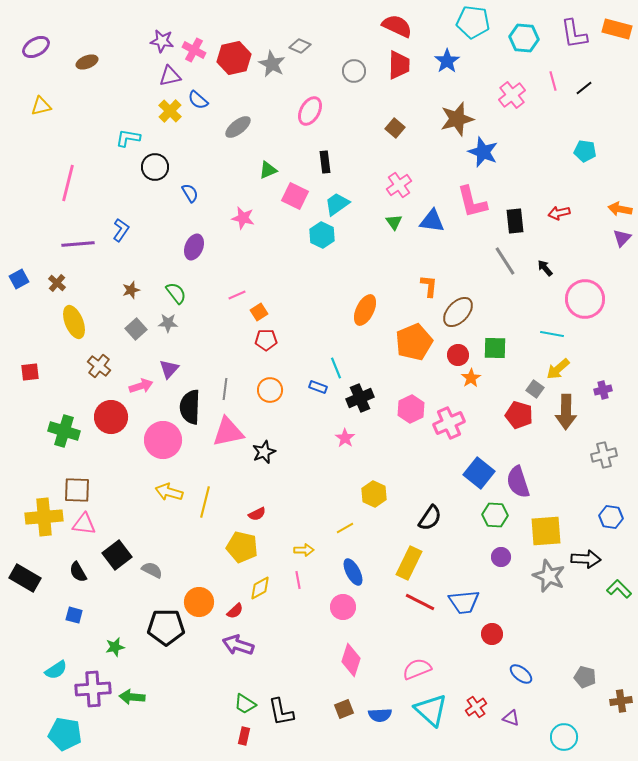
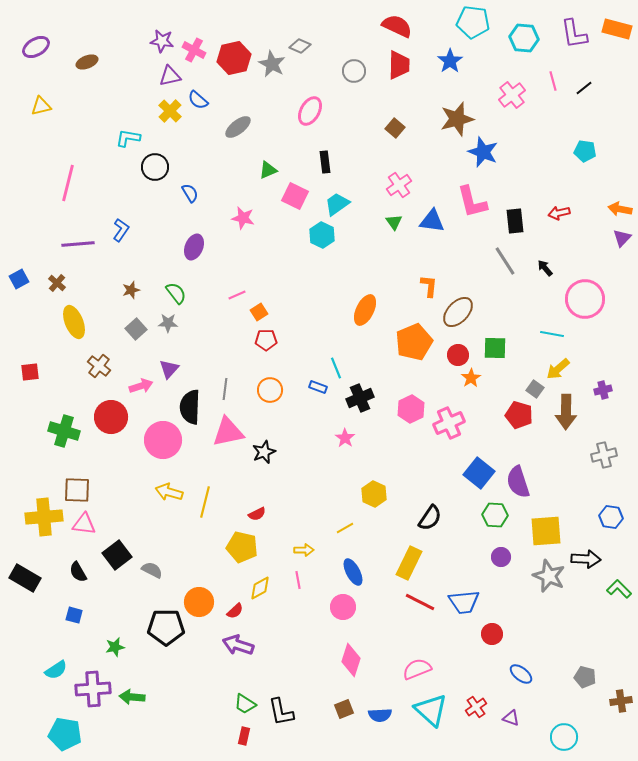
blue star at (447, 61): moved 3 px right
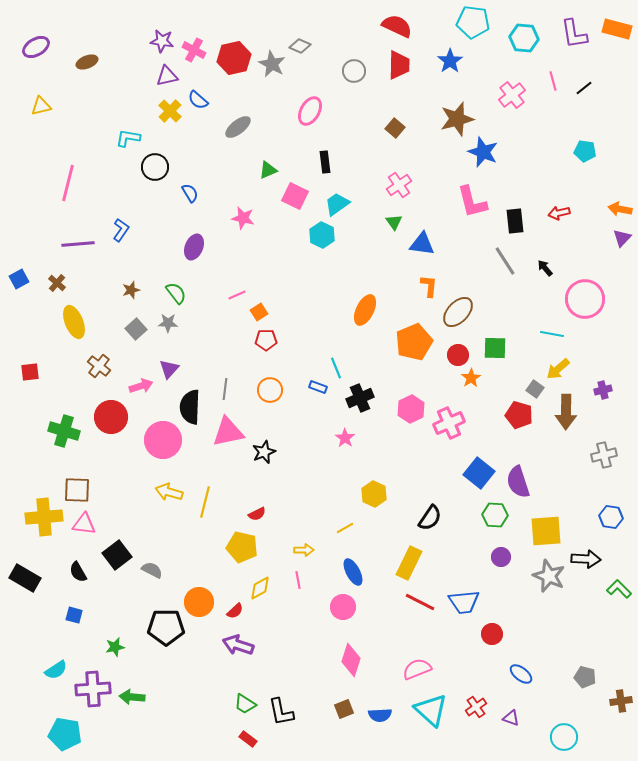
purple triangle at (170, 76): moved 3 px left
blue triangle at (432, 221): moved 10 px left, 23 px down
red rectangle at (244, 736): moved 4 px right, 3 px down; rotated 66 degrees counterclockwise
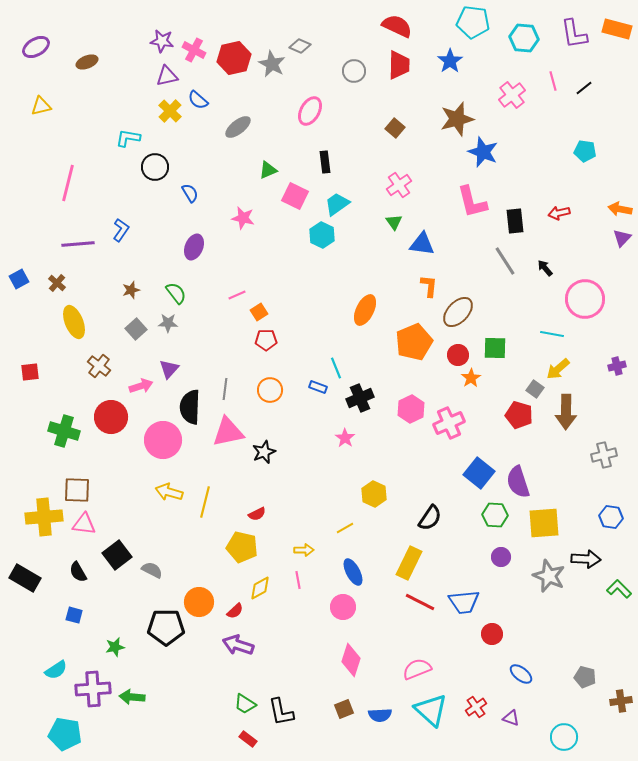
purple cross at (603, 390): moved 14 px right, 24 px up
yellow square at (546, 531): moved 2 px left, 8 px up
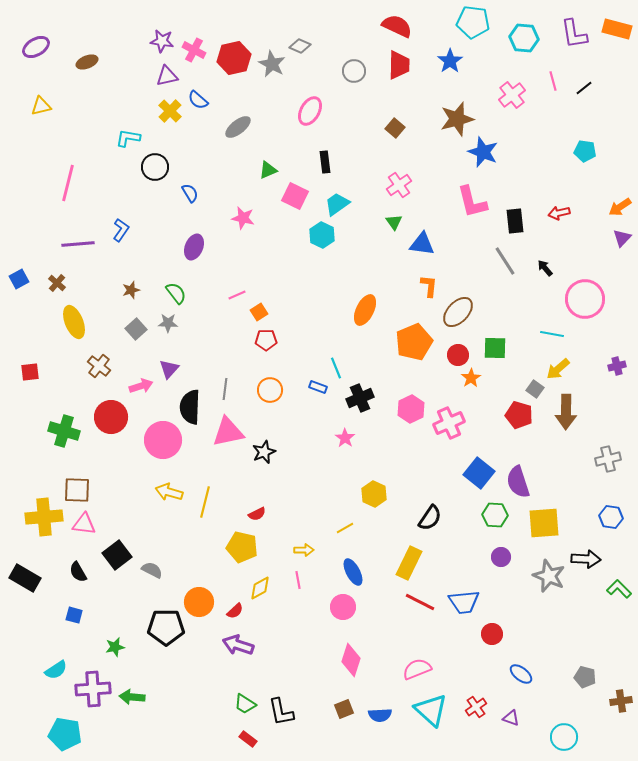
orange arrow at (620, 209): moved 2 px up; rotated 45 degrees counterclockwise
gray cross at (604, 455): moved 4 px right, 4 px down
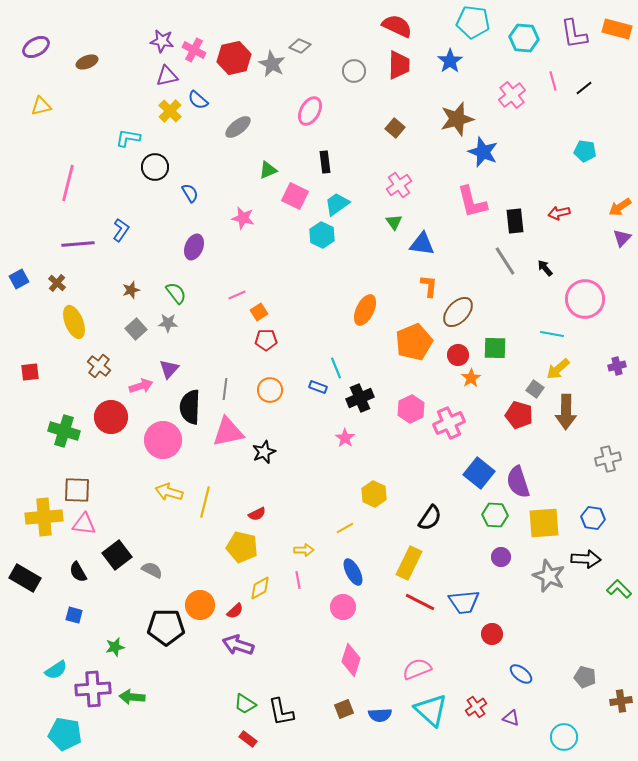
blue hexagon at (611, 517): moved 18 px left, 1 px down
orange circle at (199, 602): moved 1 px right, 3 px down
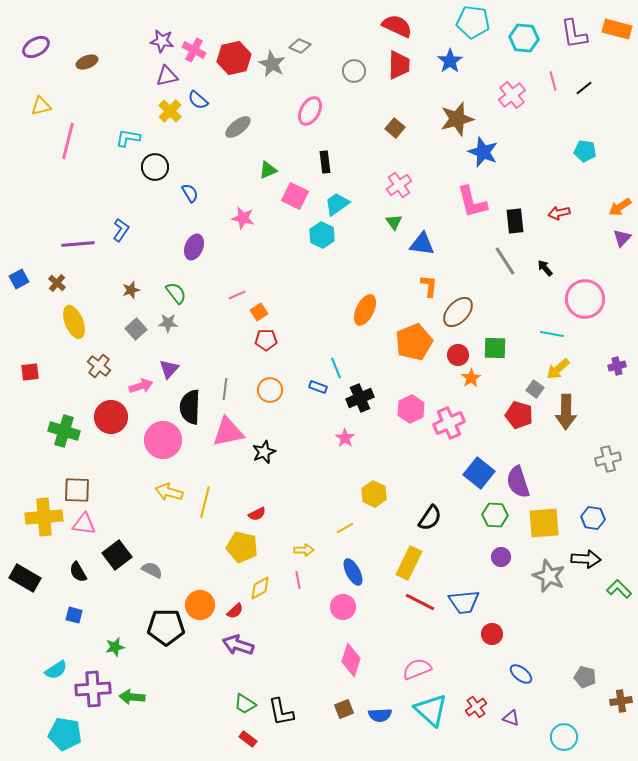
pink line at (68, 183): moved 42 px up
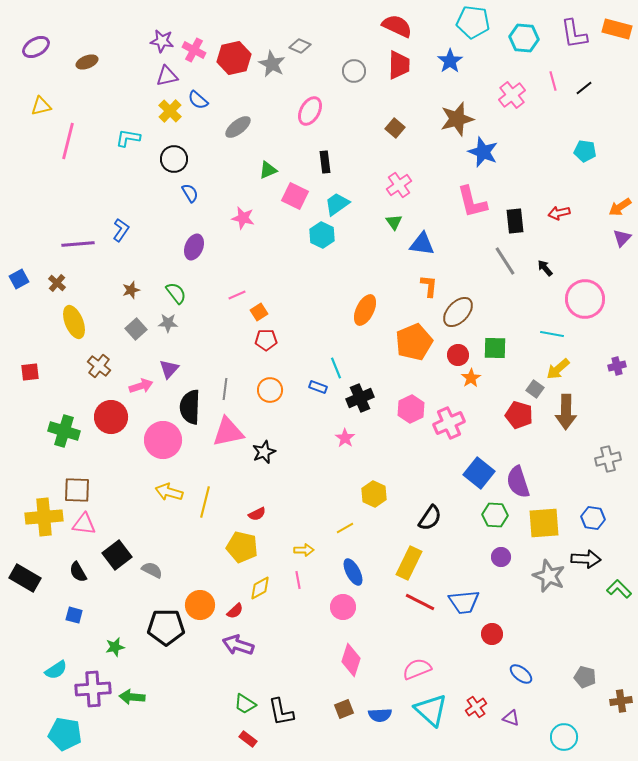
black circle at (155, 167): moved 19 px right, 8 px up
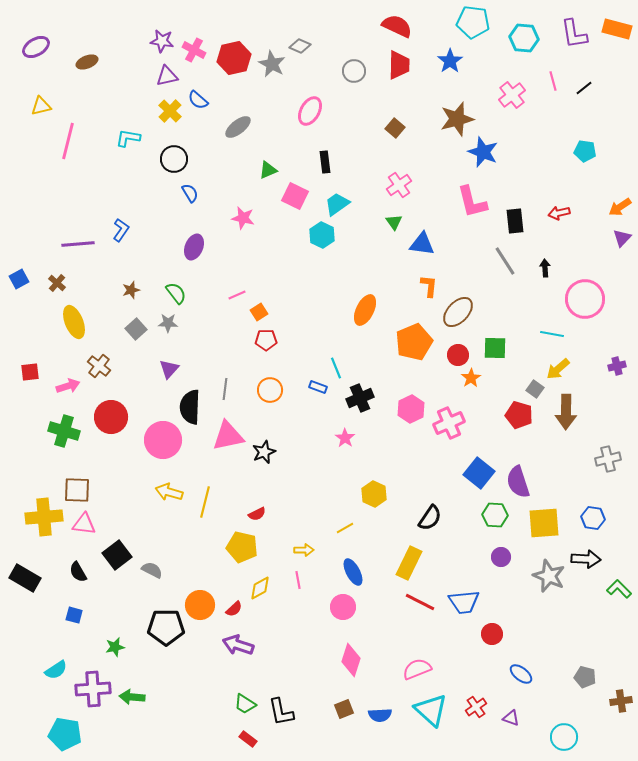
black arrow at (545, 268): rotated 36 degrees clockwise
pink arrow at (141, 386): moved 73 px left
pink triangle at (228, 432): moved 4 px down
red semicircle at (235, 611): moved 1 px left, 2 px up
